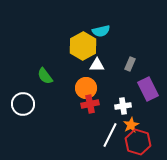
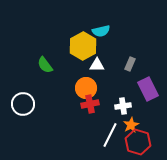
green semicircle: moved 11 px up
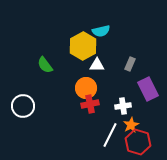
white circle: moved 2 px down
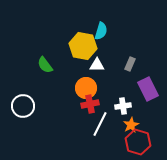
cyan semicircle: rotated 60 degrees counterclockwise
yellow hexagon: rotated 20 degrees counterclockwise
white line: moved 10 px left, 11 px up
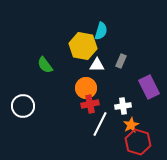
gray rectangle: moved 9 px left, 3 px up
purple rectangle: moved 1 px right, 2 px up
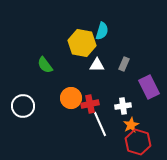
cyan semicircle: moved 1 px right
yellow hexagon: moved 1 px left, 3 px up
gray rectangle: moved 3 px right, 3 px down
orange circle: moved 15 px left, 10 px down
white line: rotated 50 degrees counterclockwise
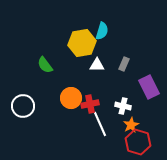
yellow hexagon: rotated 20 degrees counterclockwise
white cross: rotated 21 degrees clockwise
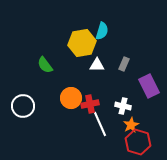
purple rectangle: moved 1 px up
